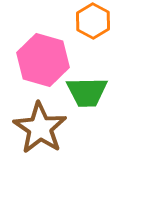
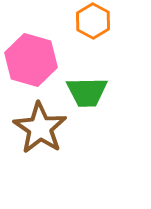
pink hexagon: moved 12 px left
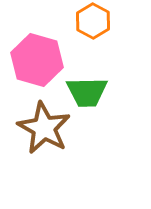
pink hexagon: moved 6 px right
brown star: moved 4 px right; rotated 4 degrees counterclockwise
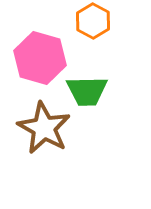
pink hexagon: moved 3 px right, 2 px up
green trapezoid: moved 1 px up
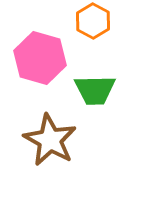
green trapezoid: moved 8 px right, 1 px up
brown star: moved 6 px right, 12 px down
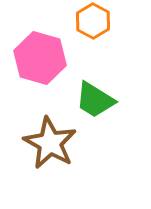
green trapezoid: moved 10 px down; rotated 33 degrees clockwise
brown star: moved 3 px down
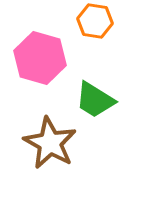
orange hexagon: moved 2 px right; rotated 20 degrees counterclockwise
